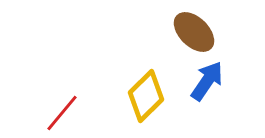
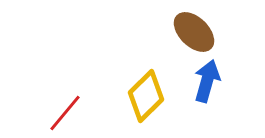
blue arrow: rotated 18 degrees counterclockwise
red line: moved 3 px right
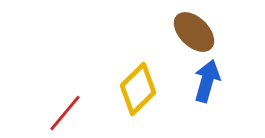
yellow diamond: moved 8 px left, 7 px up
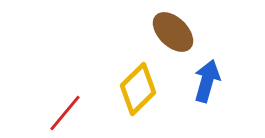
brown ellipse: moved 21 px left
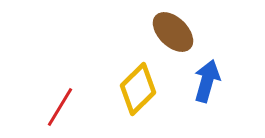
red line: moved 5 px left, 6 px up; rotated 9 degrees counterclockwise
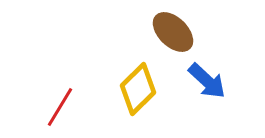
blue arrow: rotated 117 degrees clockwise
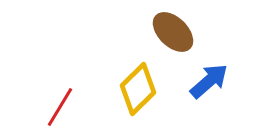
blue arrow: moved 2 px right; rotated 84 degrees counterclockwise
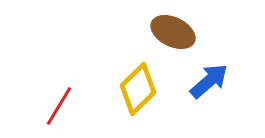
brown ellipse: rotated 18 degrees counterclockwise
red line: moved 1 px left, 1 px up
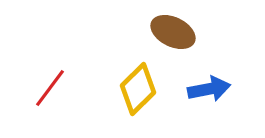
blue arrow: moved 8 px down; rotated 30 degrees clockwise
red line: moved 9 px left, 18 px up; rotated 6 degrees clockwise
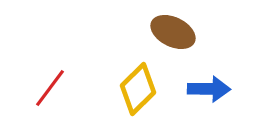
blue arrow: rotated 12 degrees clockwise
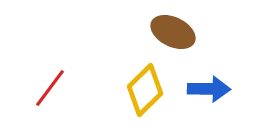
yellow diamond: moved 7 px right, 1 px down
